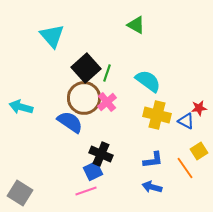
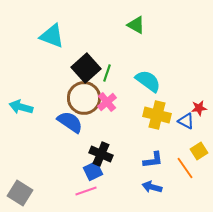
cyan triangle: rotated 28 degrees counterclockwise
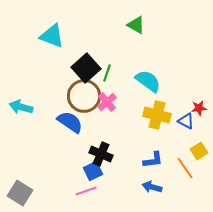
brown circle: moved 2 px up
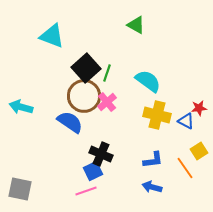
gray square: moved 4 px up; rotated 20 degrees counterclockwise
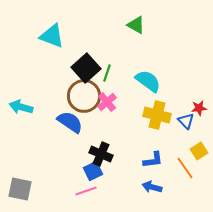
blue triangle: rotated 18 degrees clockwise
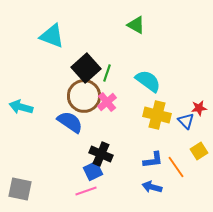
orange line: moved 9 px left, 1 px up
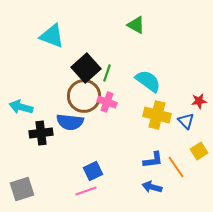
pink cross: rotated 30 degrees counterclockwise
red star: moved 7 px up
blue semicircle: rotated 152 degrees clockwise
black cross: moved 60 px left, 21 px up; rotated 30 degrees counterclockwise
gray square: moved 2 px right; rotated 30 degrees counterclockwise
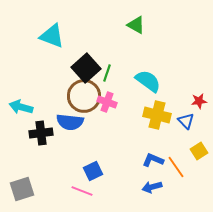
blue L-shape: rotated 150 degrees counterclockwise
blue arrow: rotated 30 degrees counterclockwise
pink line: moved 4 px left; rotated 40 degrees clockwise
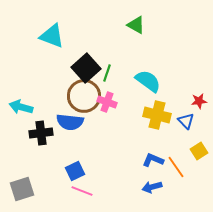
blue square: moved 18 px left
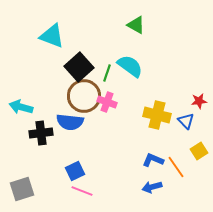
black square: moved 7 px left, 1 px up
cyan semicircle: moved 18 px left, 15 px up
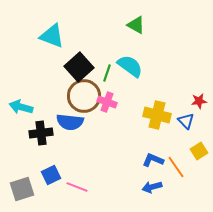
blue square: moved 24 px left, 4 px down
pink line: moved 5 px left, 4 px up
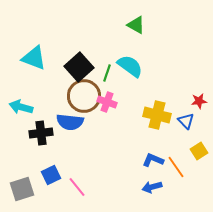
cyan triangle: moved 18 px left, 22 px down
pink line: rotated 30 degrees clockwise
